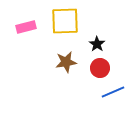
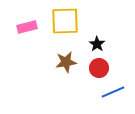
pink rectangle: moved 1 px right
red circle: moved 1 px left
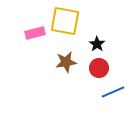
yellow square: rotated 12 degrees clockwise
pink rectangle: moved 8 px right, 6 px down
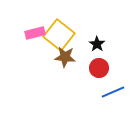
yellow square: moved 6 px left, 14 px down; rotated 28 degrees clockwise
brown star: moved 1 px left, 5 px up; rotated 15 degrees clockwise
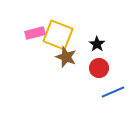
yellow square: moved 1 px left; rotated 16 degrees counterclockwise
brown star: moved 1 px right; rotated 15 degrees clockwise
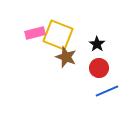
blue line: moved 6 px left, 1 px up
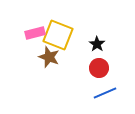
brown star: moved 17 px left
blue line: moved 2 px left, 2 px down
